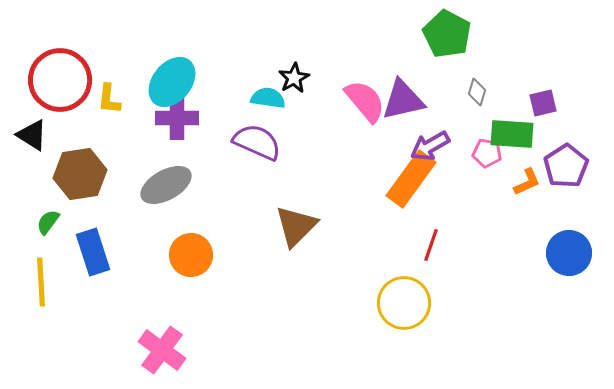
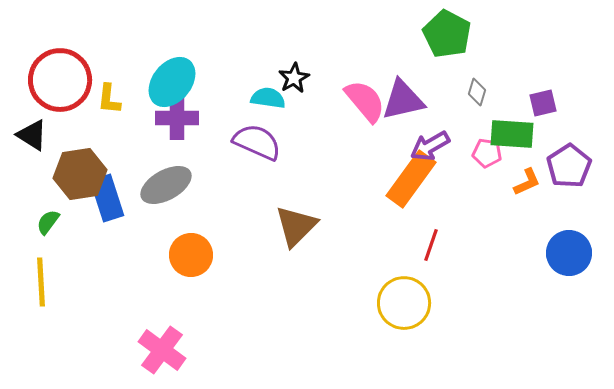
purple pentagon: moved 3 px right
blue rectangle: moved 14 px right, 54 px up
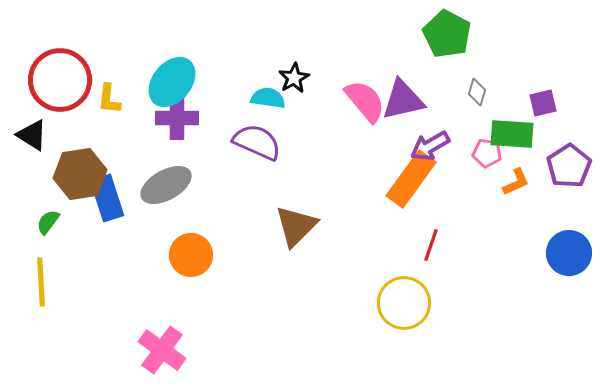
orange L-shape: moved 11 px left
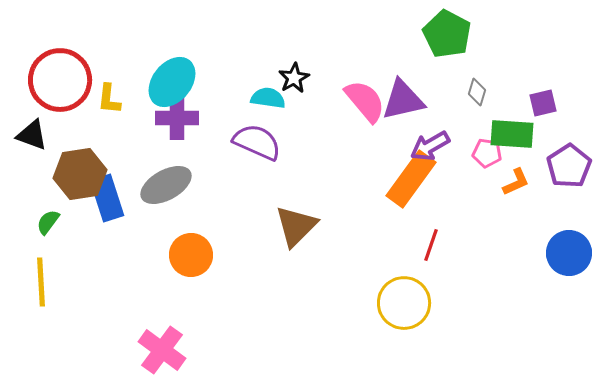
black triangle: rotated 12 degrees counterclockwise
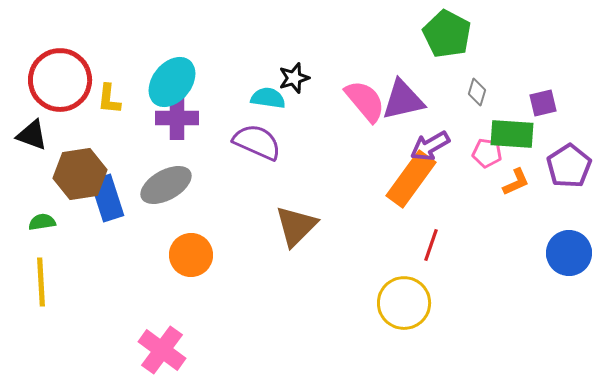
black star: rotated 12 degrees clockwise
green semicircle: moved 6 px left; rotated 44 degrees clockwise
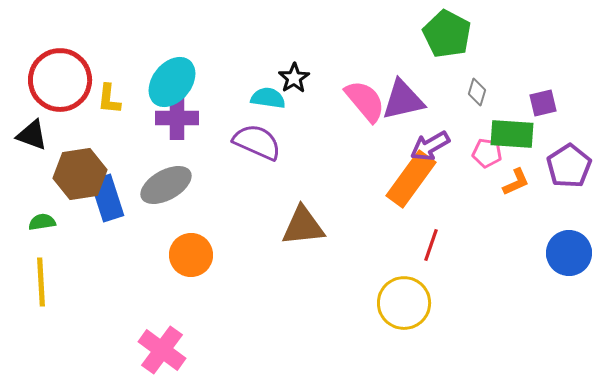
black star: rotated 16 degrees counterclockwise
brown triangle: moved 7 px right; rotated 39 degrees clockwise
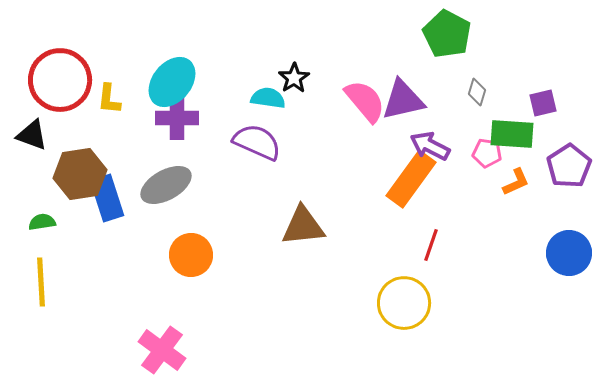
purple arrow: rotated 57 degrees clockwise
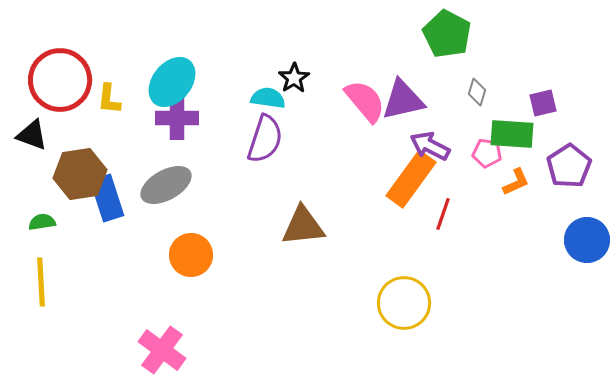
purple semicircle: moved 8 px right, 3 px up; rotated 84 degrees clockwise
red line: moved 12 px right, 31 px up
blue circle: moved 18 px right, 13 px up
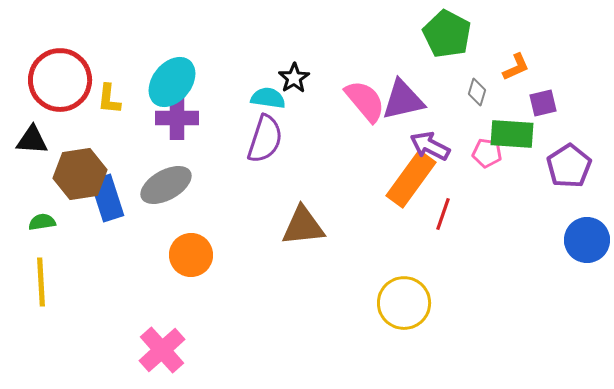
black triangle: moved 5 px down; rotated 16 degrees counterclockwise
orange L-shape: moved 115 px up
pink cross: rotated 12 degrees clockwise
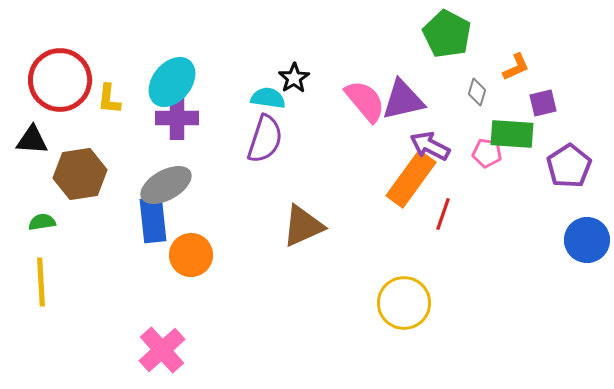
blue rectangle: moved 46 px right, 22 px down; rotated 12 degrees clockwise
brown triangle: rotated 18 degrees counterclockwise
